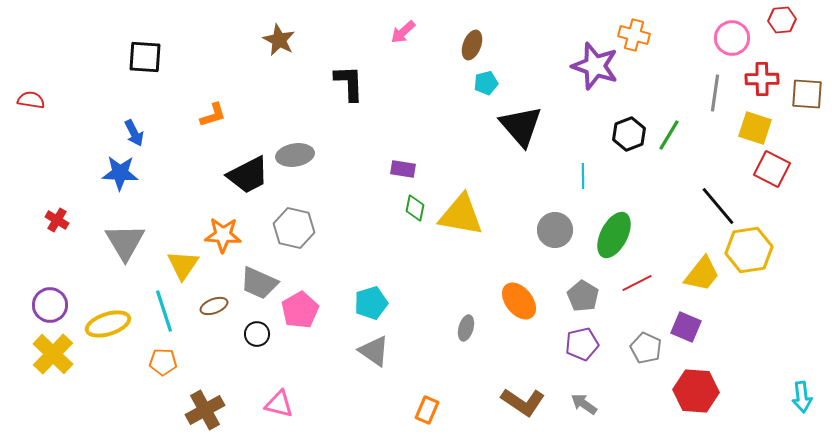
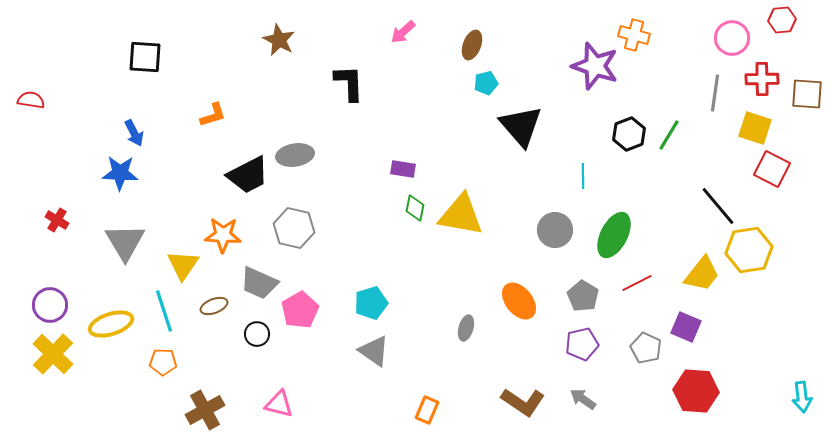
yellow ellipse at (108, 324): moved 3 px right
gray arrow at (584, 404): moved 1 px left, 5 px up
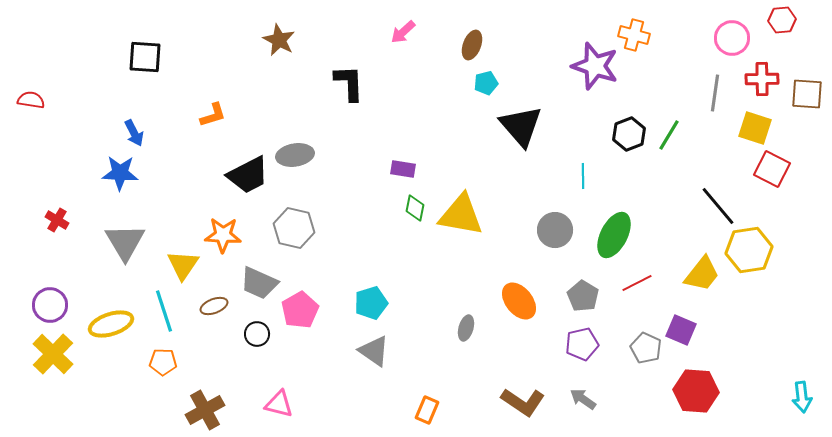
purple square at (686, 327): moved 5 px left, 3 px down
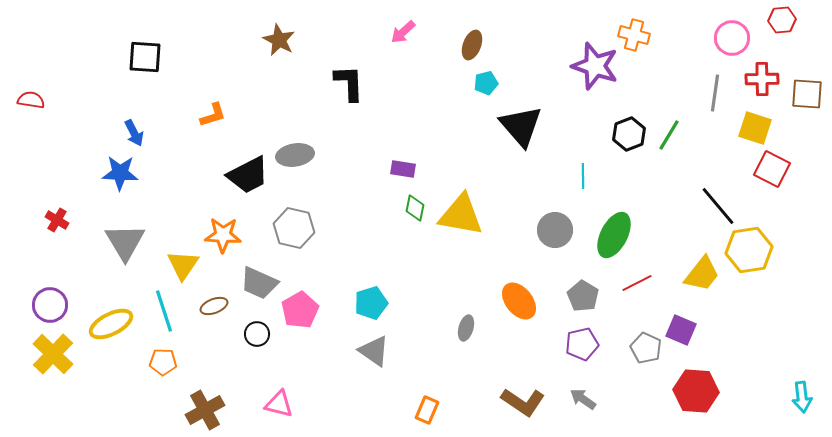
yellow ellipse at (111, 324): rotated 9 degrees counterclockwise
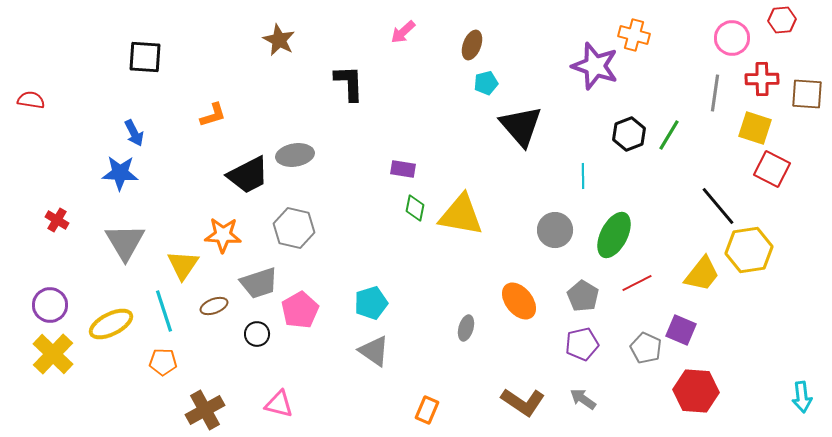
gray trapezoid at (259, 283): rotated 42 degrees counterclockwise
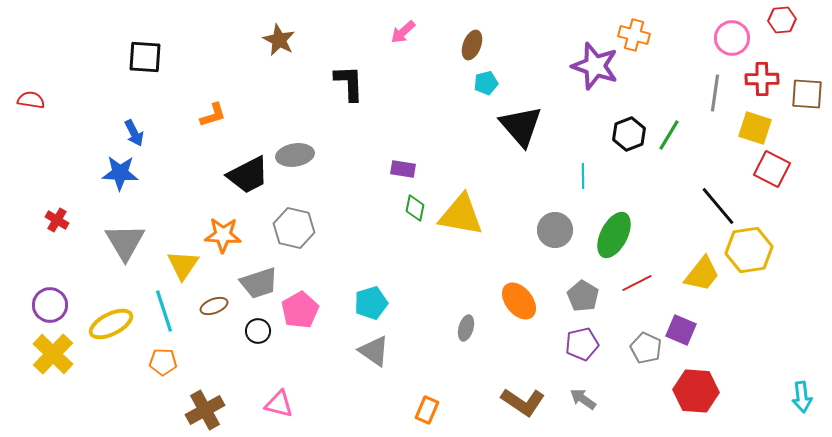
black circle at (257, 334): moved 1 px right, 3 px up
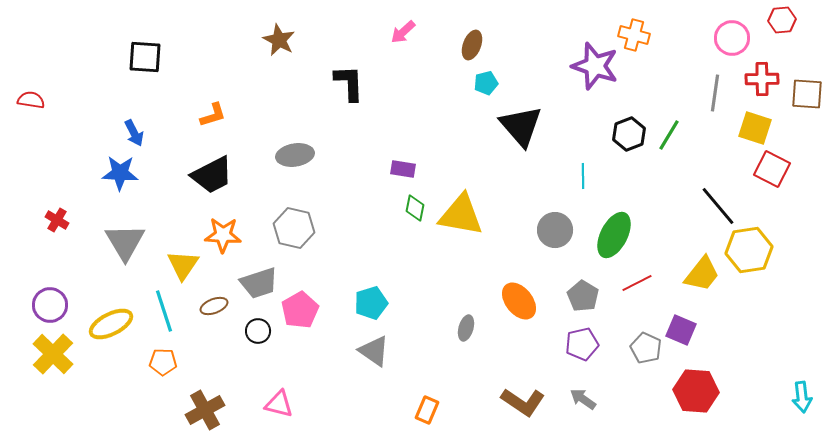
black trapezoid at (248, 175): moved 36 px left
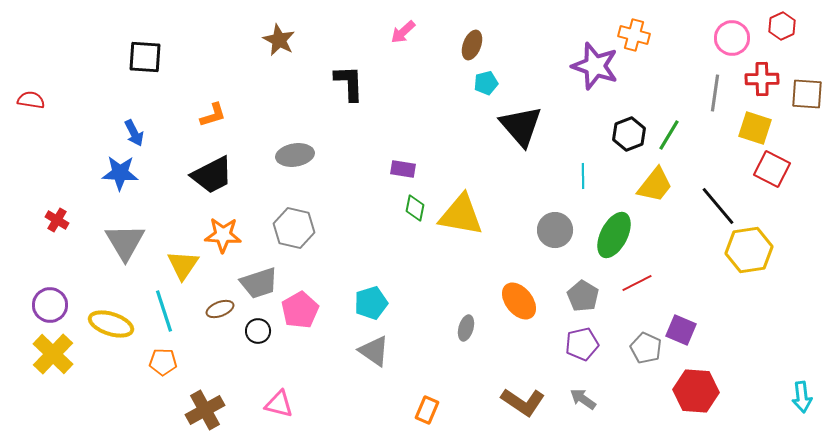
red hexagon at (782, 20): moved 6 px down; rotated 20 degrees counterclockwise
yellow trapezoid at (702, 274): moved 47 px left, 89 px up
brown ellipse at (214, 306): moved 6 px right, 3 px down
yellow ellipse at (111, 324): rotated 45 degrees clockwise
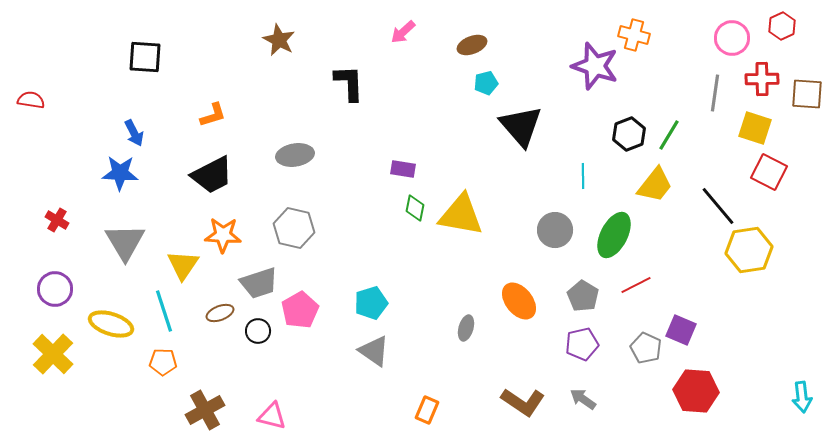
brown ellipse at (472, 45): rotated 48 degrees clockwise
red square at (772, 169): moved 3 px left, 3 px down
red line at (637, 283): moved 1 px left, 2 px down
purple circle at (50, 305): moved 5 px right, 16 px up
brown ellipse at (220, 309): moved 4 px down
pink triangle at (279, 404): moved 7 px left, 12 px down
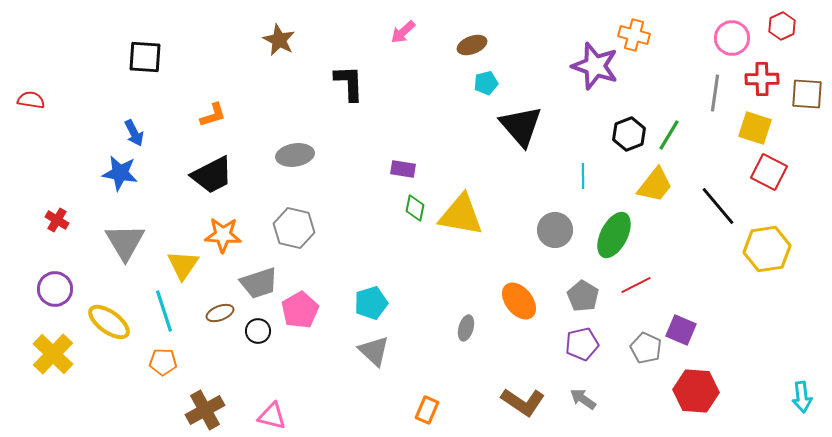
blue star at (120, 173): rotated 6 degrees clockwise
yellow hexagon at (749, 250): moved 18 px right, 1 px up
yellow ellipse at (111, 324): moved 2 px left, 2 px up; rotated 18 degrees clockwise
gray triangle at (374, 351): rotated 8 degrees clockwise
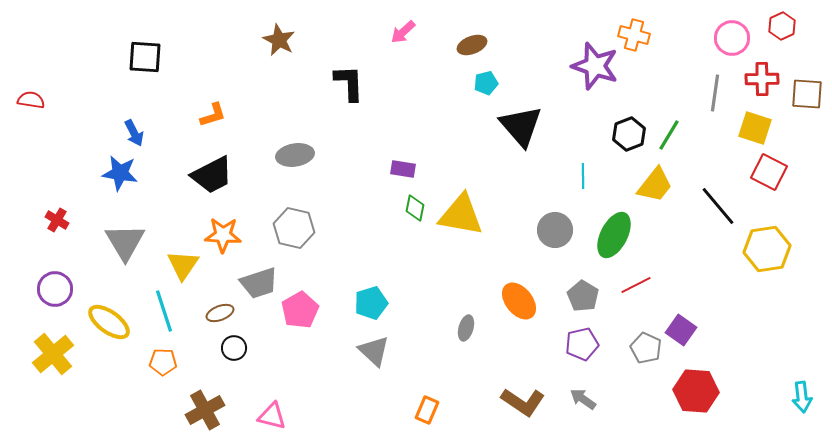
purple square at (681, 330): rotated 12 degrees clockwise
black circle at (258, 331): moved 24 px left, 17 px down
yellow cross at (53, 354): rotated 6 degrees clockwise
